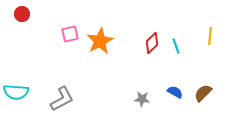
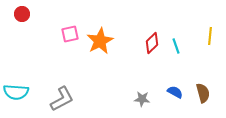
brown semicircle: rotated 120 degrees clockwise
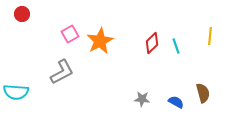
pink square: rotated 18 degrees counterclockwise
blue semicircle: moved 1 px right, 10 px down
gray L-shape: moved 27 px up
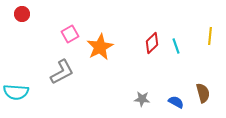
orange star: moved 6 px down
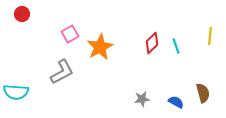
gray star: rotated 14 degrees counterclockwise
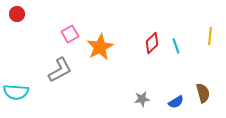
red circle: moved 5 px left
gray L-shape: moved 2 px left, 2 px up
blue semicircle: rotated 119 degrees clockwise
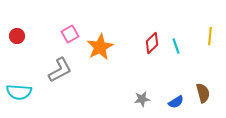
red circle: moved 22 px down
cyan semicircle: moved 3 px right
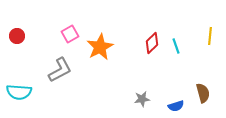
blue semicircle: moved 4 px down; rotated 14 degrees clockwise
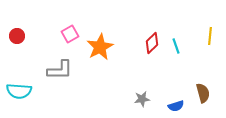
gray L-shape: rotated 28 degrees clockwise
cyan semicircle: moved 1 px up
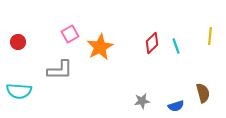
red circle: moved 1 px right, 6 px down
gray star: moved 2 px down
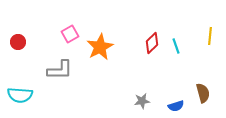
cyan semicircle: moved 1 px right, 4 px down
